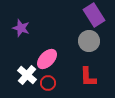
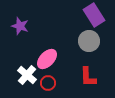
purple star: moved 1 px left, 2 px up
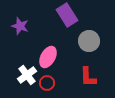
purple rectangle: moved 27 px left
pink ellipse: moved 1 px right, 2 px up; rotated 15 degrees counterclockwise
white cross: rotated 12 degrees clockwise
red circle: moved 1 px left
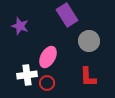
white cross: rotated 30 degrees clockwise
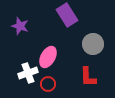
gray circle: moved 4 px right, 3 px down
white cross: moved 1 px right, 2 px up; rotated 12 degrees counterclockwise
red circle: moved 1 px right, 1 px down
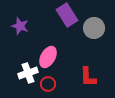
gray circle: moved 1 px right, 16 px up
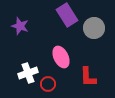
pink ellipse: moved 13 px right; rotated 55 degrees counterclockwise
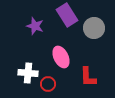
purple star: moved 15 px right
white cross: rotated 24 degrees clockwise
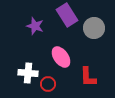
pink ellipse: rotated 10 degrees counterclockwise
